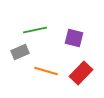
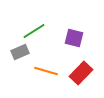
green line: moved 1 px left, 1 px down; rotated 20 degrees counterclockwise
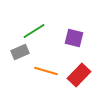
red rectangle: moved 2 px left, 2 px down
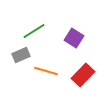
purple square: rotated 18 degrees clockwise
gray rectangle: moved 1 px right, 3 px down
red rectangle: moved 4 px right
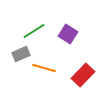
purple square: moved 6 px left, 4 px up
gray rectangle: moved 1 px up
orange line: moved 2 px left, 3 px up
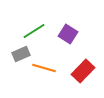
red rectangle: moved 4 px up
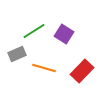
purple square: moved 4 px left
gray rectangle: moved 4 px left
red rectangle: moved 1 px left
